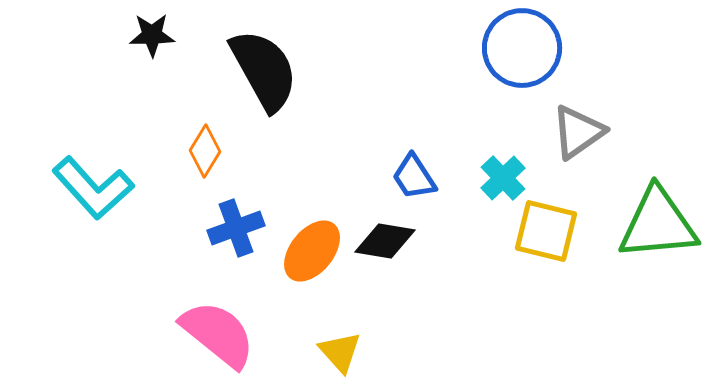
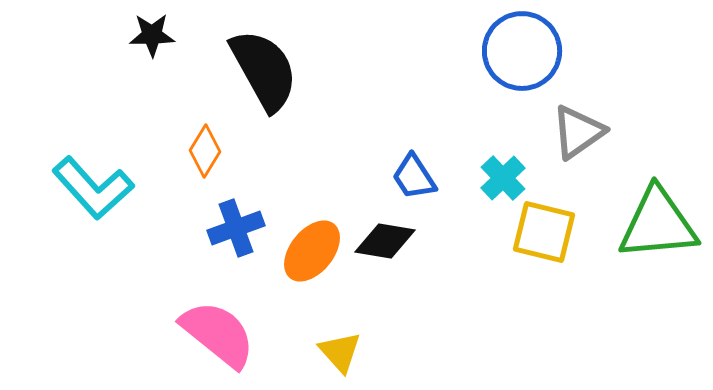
blue circle: moved 3 px down
yellow square: moved 2 px left, 1 px down
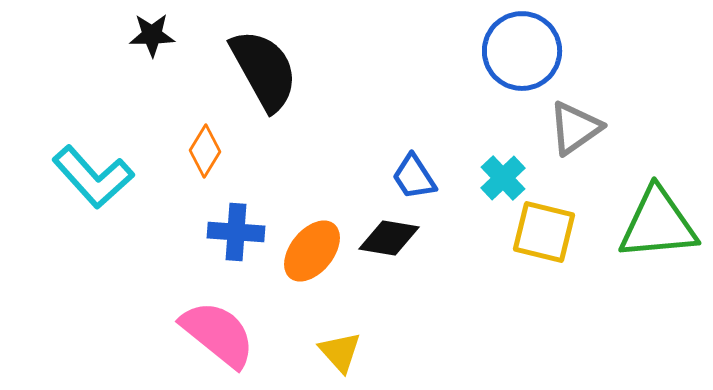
gray triangle: moved 3 px left, 4 px up
cyan L-shape: moved 11 px up
blue cross: moved 4 px down; rotated 24 degrees clockwise
black diamond: moved 4 px right, 3 px up
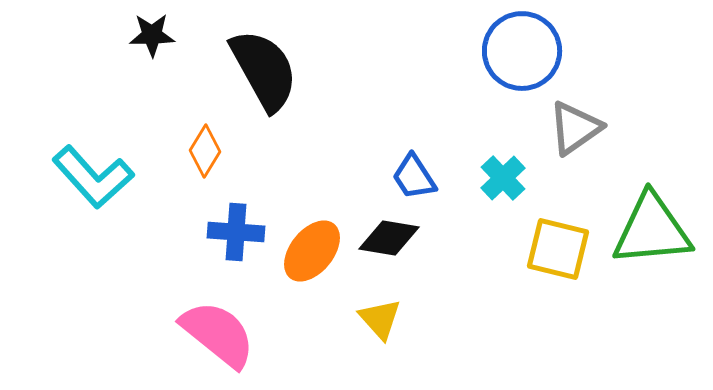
green triangle: moved 6 px left, 6 px down
yellow square: moved 14 px right, 17 px down
yellow triangle: moved 40 px right, 33 px up
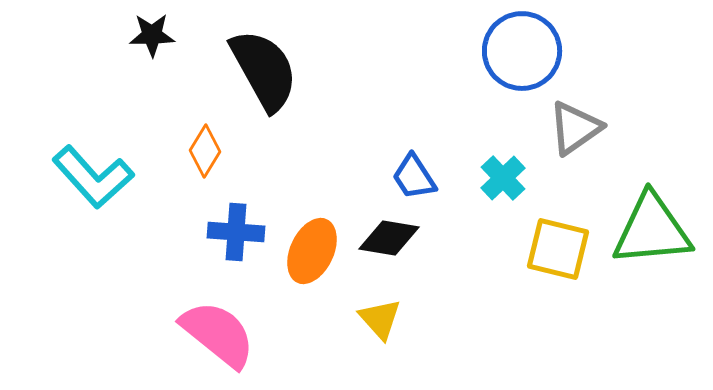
orange ellipse: rotated 14 degrees counterclockwise
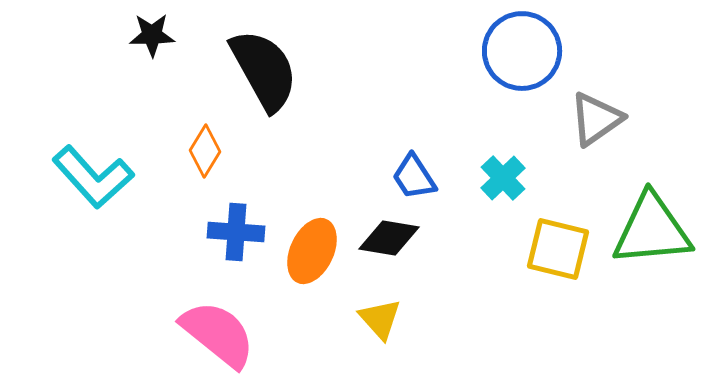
gray triangle: moved 21 px right, 9 px up
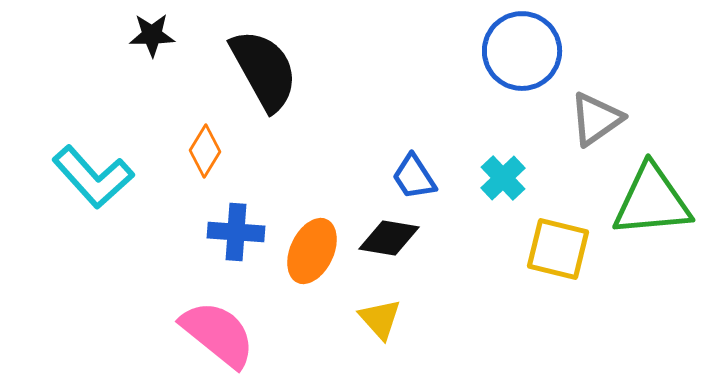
green triangle: moved 29 px up
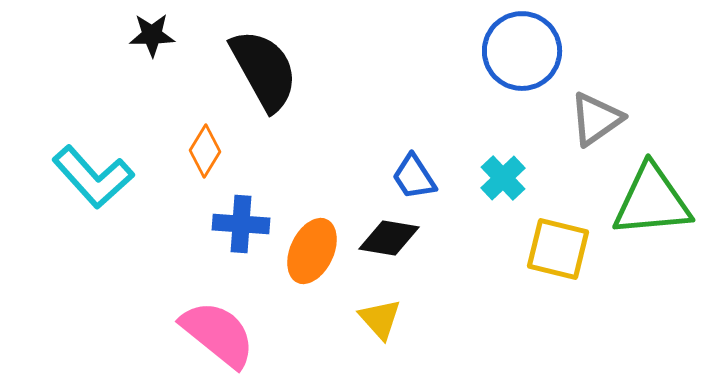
blue cross: moved 5 px right, 8 px up
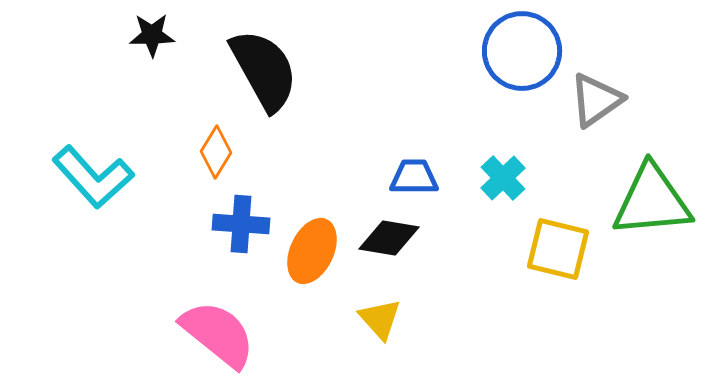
gray triangle: moved 19 px up
orange diamond: moved 11 px right, 1 px down
blue trapezoid: rotated 123 degrees clockwise
